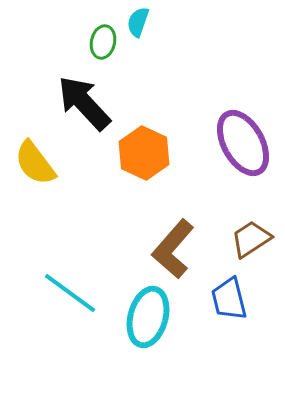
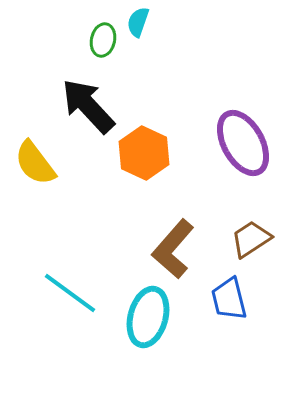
green ellipse: moved 2 px up
black arrow: moved 4 px right, 3 px down
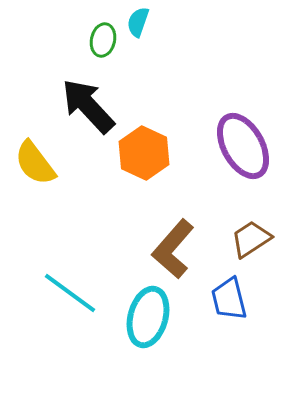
purple ellipse: moved 3 px down
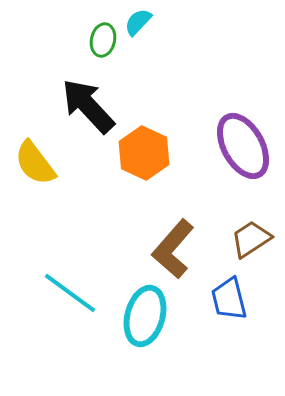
cyan semicircle: rotated 24 degrees clockwise
cyan ellipse: moved 3 px left, 1 px up
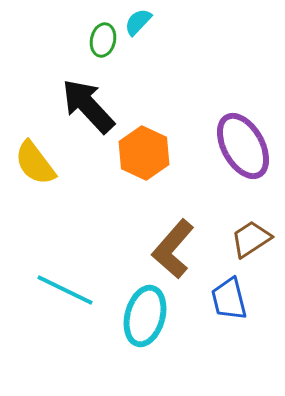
cyan line: moved 5 px left, 3 px up; rotated 10 degrees counterclockwise
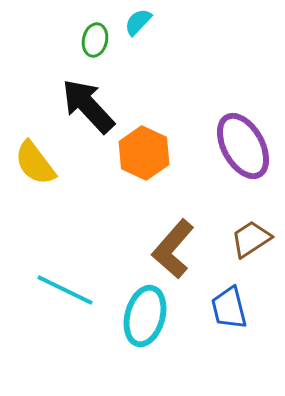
green ellipse: moved 8 px left
blue trapezoid: moved 9 px down
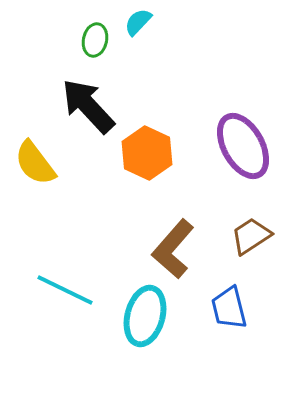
orange hexagon: moved 3 px right
brown trapezoid: moved 3 px up
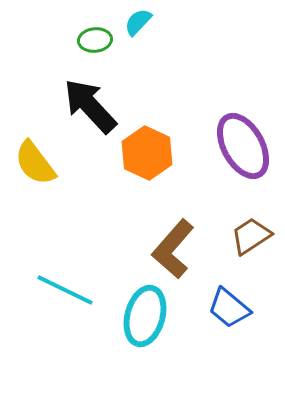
green ellipse: rotated 72 degrees clockwise
black arrow: moved 2 px right
blue trapezoid: rotated 36 degrees counterclockwise
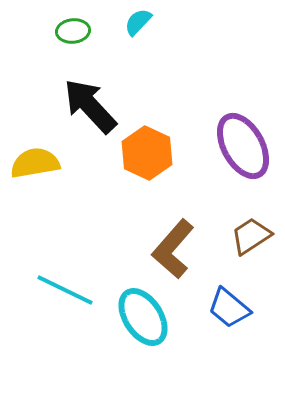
green ellipse: moved 22 px left, 9 px up
yellow semicircle: rotated 117 degrees clockwise
cyan ellipse: moved 2 px left, 1 px down; rotated 48 degrees counterclockwise
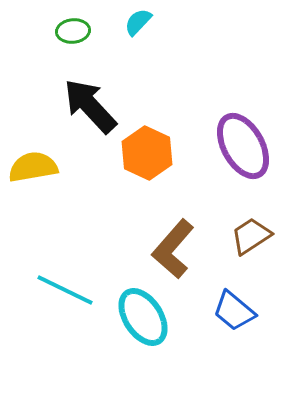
yellow semicircle: moved 2 px left, 4 px down
blue trapezoid: moved 5 px right, 3 px down
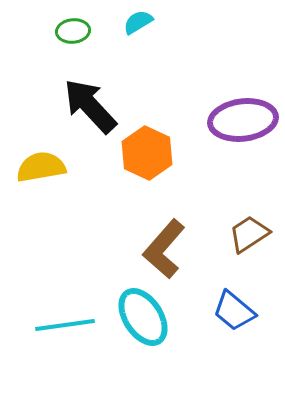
cyan semicircle: rotated 16 degrees clockwise
purple ellipse: moved 26 px up; rotated 68 degrees counterclockwise
yellow semicircle: moved 8 px right
brown trapezoid: moved 2 px left, 2 px up
brown L-shape: moved 9 px left
cyan line: moved 35 px down; rotated 34 degrees counterclockwise
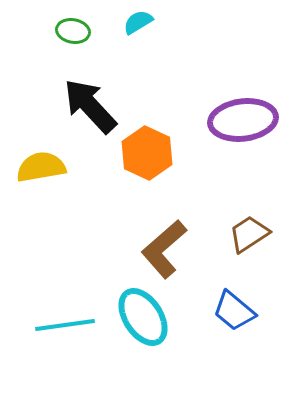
green ellipse: rotated 16 degrees clockwise
brown L-shape: rotated 8 degrees clockwise
